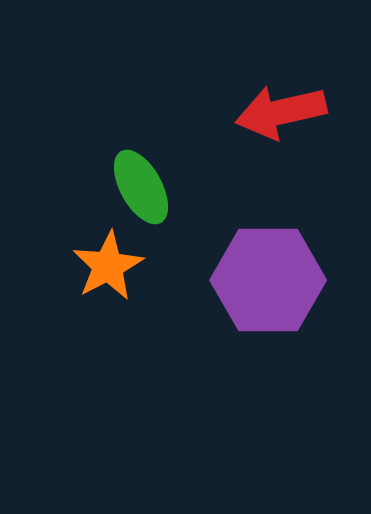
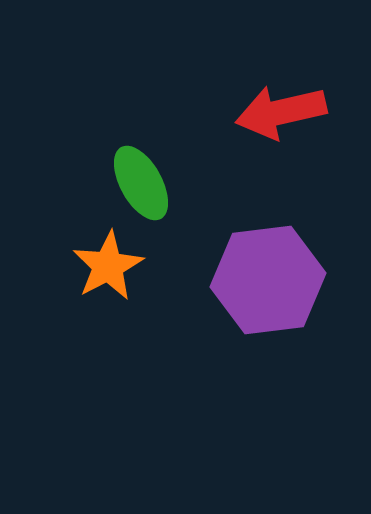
green ellipse: moved 4 px up
purple hexagon: rotated 7 degrees counterclockwise
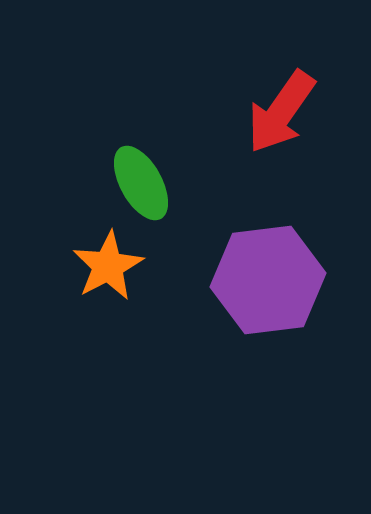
red arrow: rotated 42 degrees counterclockwise
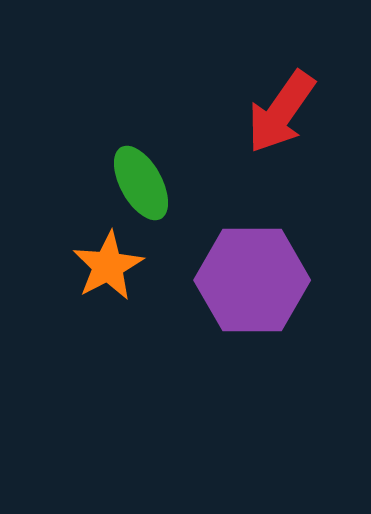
purple hexagon: moved 16 px left; rotated 7 degrees clockwise
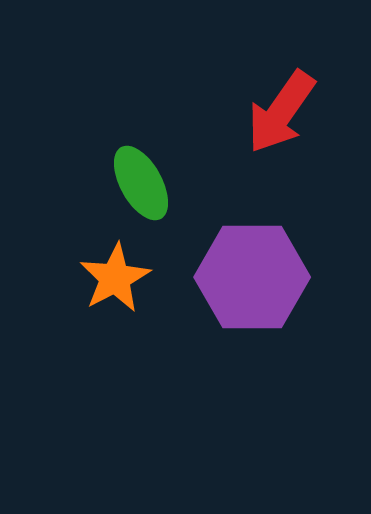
orange star: moved 7 px right, 12 px down
purple hexagon: moved 3 px up
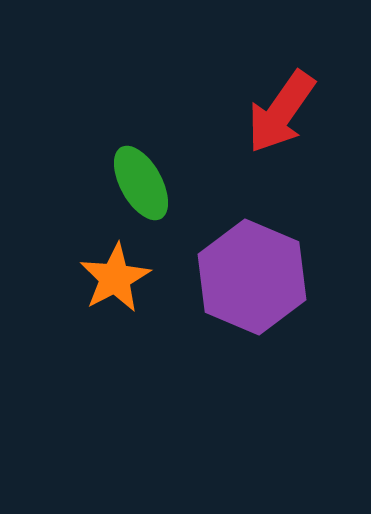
purple hexagon: rotated 23 degrees clockwise
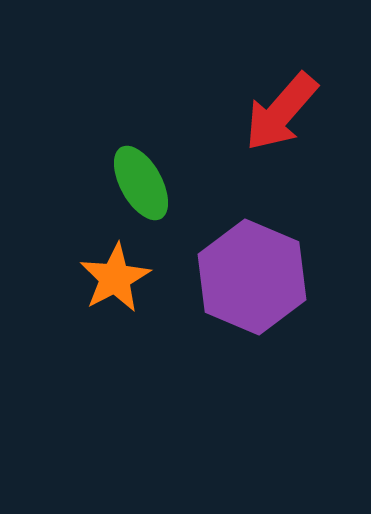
red arrow: rotated 6 degrees clockwise
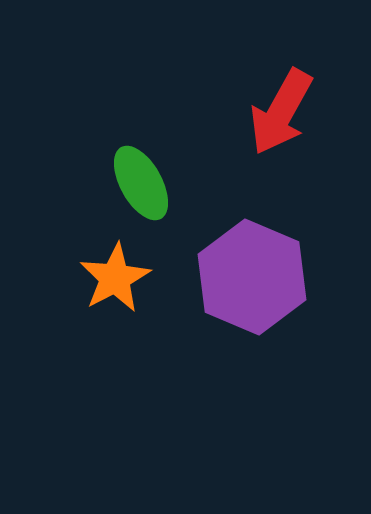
red arrow: rotated 12 degrees counterclockwise
